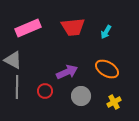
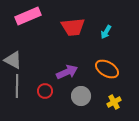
pink rectangle: moved 12 px up
gray line: moved 1 px up
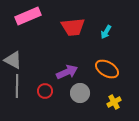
gray circle: moved 1 px left, 3 px up
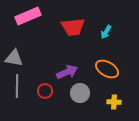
gray triangle: moved 1 px right, 2 px up; rotated 18 degrees counterclockwise
yellow cross: rotated 32 degrees clockwise
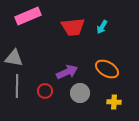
cyan arrow: moved 4 px left, 5 px up
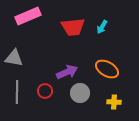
gray line: moved 6 px down
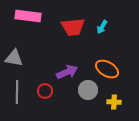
pink rectangle: rotated 30 degrees clockwise
gray circle: moved 8 px right, 3 px up
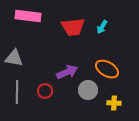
yellow cross: moved 1 px down
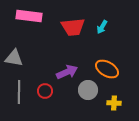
pink rectangle: moved 1 px right
gray line: moved 2 px right
